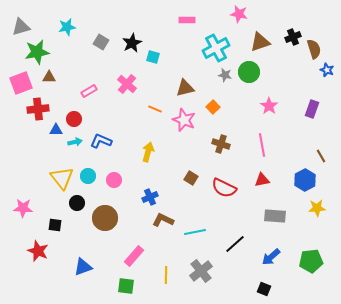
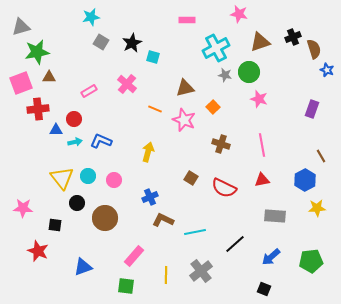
cyan star at (67, 27): moved 24 px right, 10 px up
pink star at (269, 106): moved 10 px left, 7 px up; rotated 18 degrees counterclockwise
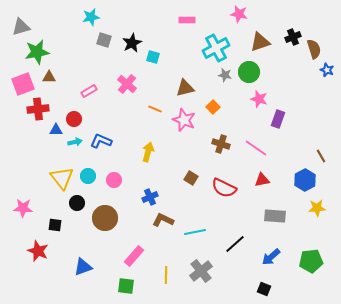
gray square at (101, 42): moved 3 px right, 2 px up; rotated 14 degrees counterclockwise
pink square at (21, 83): moved 2 px right, 1 px down
purple rectangle at (312, 109): moved 34 px left, 10 px down
pink line at (262, 145): moved 6 px left, 3 px down; rotated 45 degrees counterclockwise
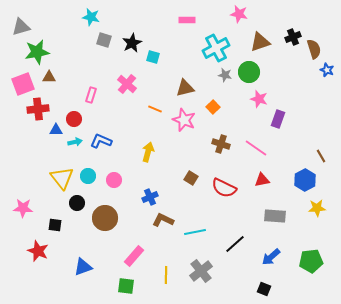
cyan star at (91, 17): rotated 24 degrees clockwise
pink rectangle at (89, 91): moved 2 px right, 4 px down; rotated 42 degrees counterclockwise
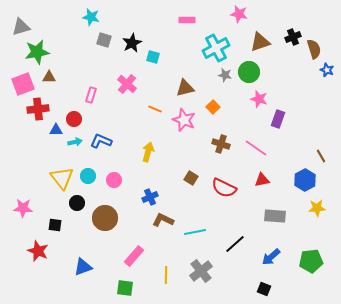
green square at (126, 286): moved 1 px left, 2 px down
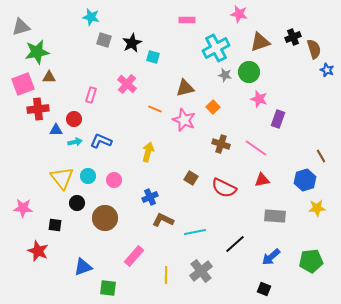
blue hexagon at (305, 180): rotated 10 degrees clockwise
green square at (125, 288): moved 17 px left
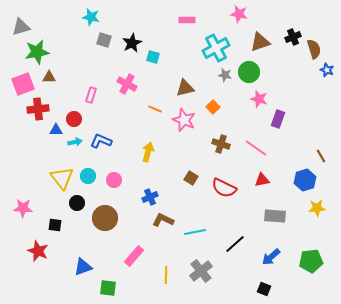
pink cross at (127, 84): rotated 12 degrees counterclockwise
